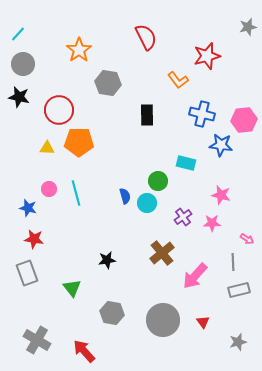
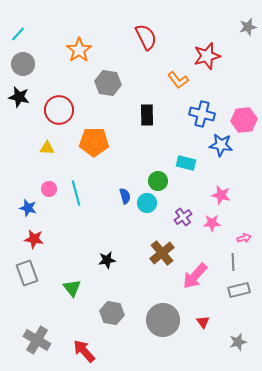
orange pentagon at (79, 142): moved 15 px right
pink arrow at (247, 239): moved 3 px left, 1 px up; rotated 48 degrees counterclockwise
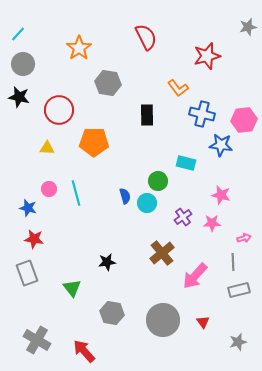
orange star at (79, 50): moved 2 px up
orange L-shape at (178, 80): moved 8 px down
black star at (107, 260): moved 2 px down
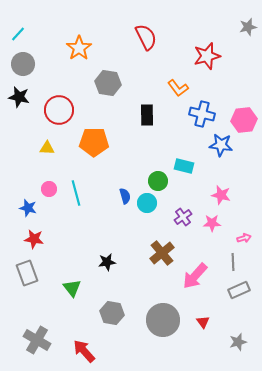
cyan rectangle at (186, 163): moved 2 px left, 3 px down
gray rectangle at (239, 290): rotated 10 degrees counterclockwise
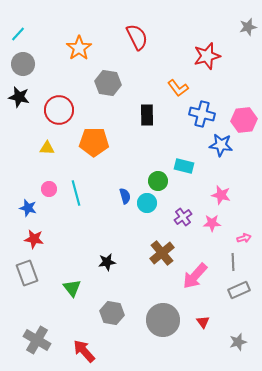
red semicircle at (146, 37): moved 9 px left
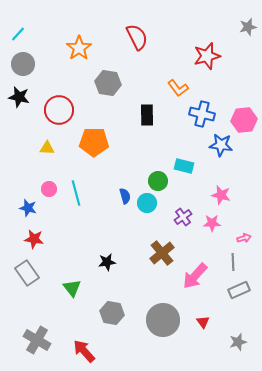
gray rectangle at (27, 273): rotated 15 degrees counterclockwise
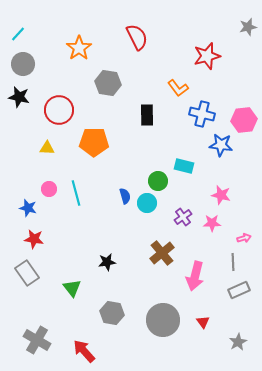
pink arrow at (195, 276): rotated 28 degrees counterclockwise
gray star at (238, 342): rotated 12 degrees counterclockwise
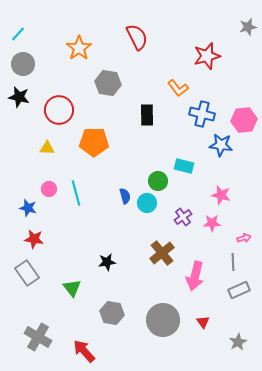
gray cross at (37, 340): moved 1 px right, 3 px up
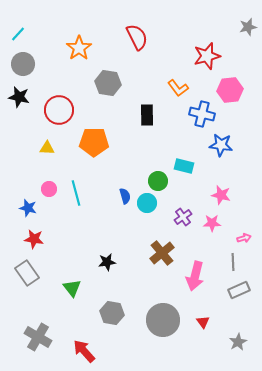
pink hexagon at (244, 120): moved 14 px left, 30 px up
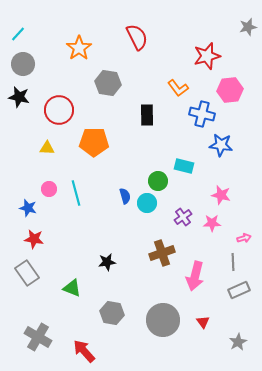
brown cross at (162, 253): rotated 20 degrees clockwise
green triangle at (72, 288): rotated 30 degrees counterclockwise
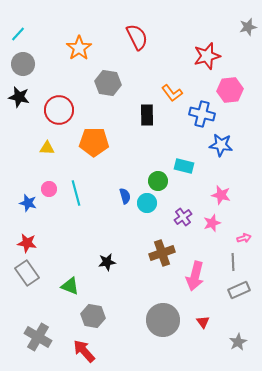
orange L-shape at (178, 88): moved 6 px left, 5 px down
blue star at (28, 208): moved 5 px up
pink star at (212, 223): rotated 18 degrees counterclockwise
red star at (34, 239): moved 7 px left, 4 px down
green triangle at (72, 288): moved 2 px left, 2 px up
gray hexagon at (112, 313): moved 19 px left, 3 px down
